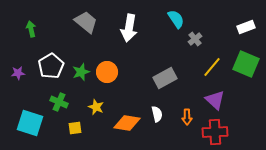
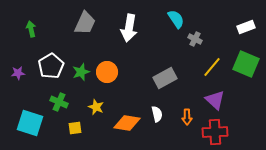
gray trapezoid: moved 1 px left, 1 px down; rotated 75 degrees clockwise
gray cross: rotated 24 degrees counterclockwise
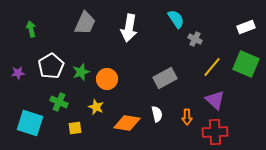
orange circle: moved 7 px down
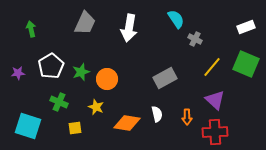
cyan square: moved 2 px left, 3 px down
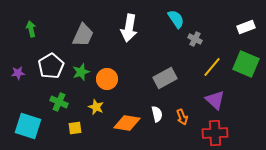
gray trapezoid: moved 2 px left, 12 px down
orange arrow: moved 5 px left; rotated 21 degrees counterclockwise
red cross: moved 1 px down
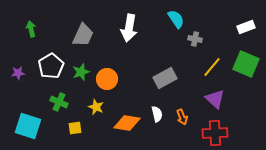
gray cross: rotated 16 degrees counterclockwise
purple triangle: moved 1 px up
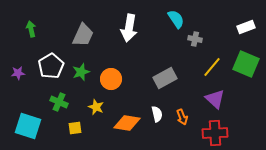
orange circle: moved 4 px right
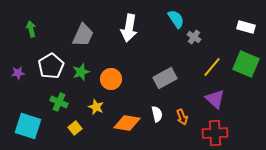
white rectangle: rotated 36 degrees clockwise
gray cross: moved 1 px left, 2 px up; rotated 24 degrees clockwise
yellow square: rotated 32 degrees counterclockwise
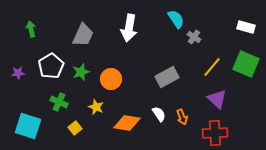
gray rectangle: moved 2 px right, 1 px up
purple triangle: moved 2 px right
white semicircle: moved 2 px right; rotated 21 degrees counterclockwise
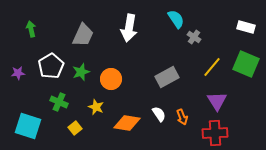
purple triangle: moved 2 px down; rotated 15 degrees clockwise
